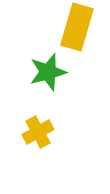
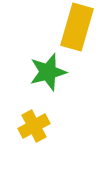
yellow cross: moved 4 px left, 6 px up
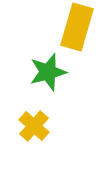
yellow cross: rotated 20 degrees counterclockwise
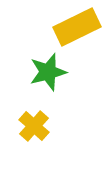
yellow rectangle: rotated 48 degrees clockwise
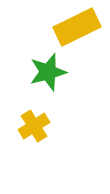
yellow cross: rotated 16 degrees clockwise
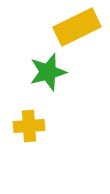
yellow cross: moved 5 px left; rotated 28 degrees clockwise
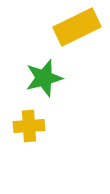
green star: moved 4 px left, 6 px down
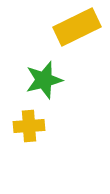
green star: moved 2 px down
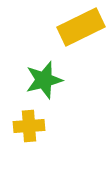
yellow rectangle: moved 4 px right
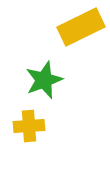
green star: rotated 6 degrees counterclockwise
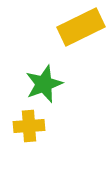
green star: moved 4 px down
